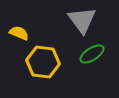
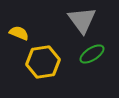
yellow hexagon: rotated 16 degrees counterclockwise
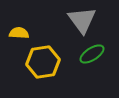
yellow semicircle: rotated 18 degrees counterclockwise
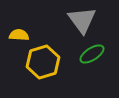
yellow semicircle: moved 2 px down
yellow hexagon: rotated 8 degrees counterclockwise
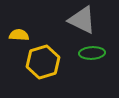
gray triangle: rotated 28 degrees counterclockwise
green ellipse: moved 1 px up; rotated 30 degrees clockwise
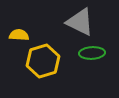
gray triangle: moved 2 px left, 2 px down
yellow hexagon: moved 1 px up
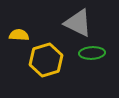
gray triangle: moved 2 px left, 1 px down
yellow hexagon: moved 3 px right, 1 px up
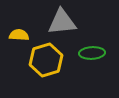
gray triangle: moved 16 px left, 1 px up; rotated 32 degrees counterclockwise
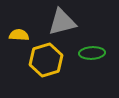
gray triangle: rotated 8 degrees counterclockwise
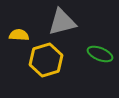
green ellipse: moved 8 px right, 1 px down; rotated 25 degrees clockwise
